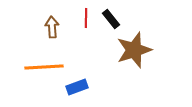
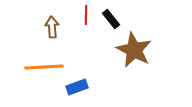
red line: moved 3 px up
brown star: rotated 27 degrees counterclockwise
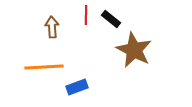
black rectangle: rotated 12 degrees counterclockwise
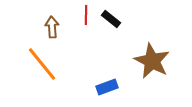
brown star: moved 18 px right, 11 px down
orange line: moved 2 px left, 3 px up; rotated 54 degrees clockwise
blue rectangle: moved 30 px right
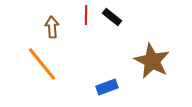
black rectangle: moved 1 px right, 2 px up
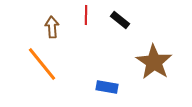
black rectangle: moved 8 px right, 3 px down
brown star: moved 2 px right, 1 px down; rotated 6 degrees clockwise
blue rectangle: rotated 30 degrees clockwise
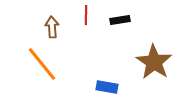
black rectangle: rotated 48 degrees counterclockwise
